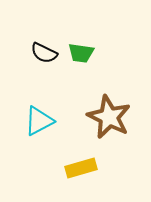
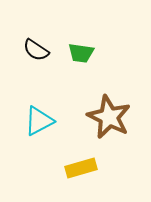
black semicircle: moved 8 px left, 3 px up; rotated 8 degrees clockwise
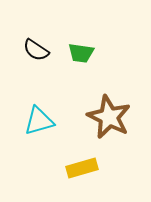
cyan triangle: rotated 12 degrees clockwise
yellow rectangle: moved 1 px right
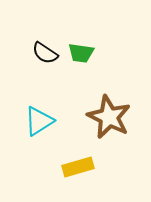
black semicircle: moved 9 px right, 3 px down
cyan triangle: rotated 16 degrees counterclockwise
yellow rectangle: moved 4 px left, 1 px up
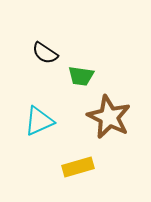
green trapezoid: moved 23 px down
cyan triangle: rotated 8 degrees clockwise
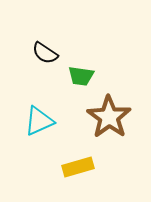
brown star: rotated 9 degrees clockwise
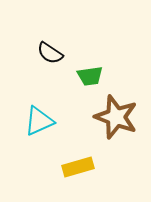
black semicircle: moved 5 px right
green trapezoid: moved 9 px right; rotated 16 degrees counterclockwise
brown star: moved 7 px right; rotated 15 degrees counterclockwise
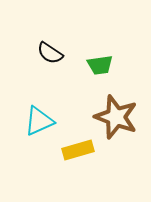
green trapezoid: moved 10 px right, 11 px up
yellow rectangle: moved 17 px up
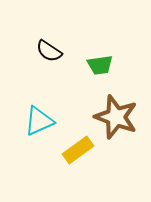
black semicircle: moved 1 px left, 2 px up
yellow rectangle: rotated 20 degrees counterclockwise
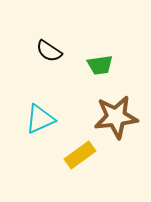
brown star: rotated 27 degrees counterclockwise
cyan triangle: moved 1 px right, 2 px up
yellow rectangle: moved 2 px right, 5 px down
